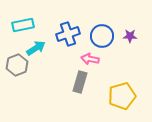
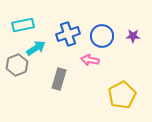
purple star: moved 3 px right
pink arrow: moved 1 px down
gray rectangle: moved 21 px left, 3 px up
yellow pentagon: moved 1 px up; rotated 12 degrees counterclockwise
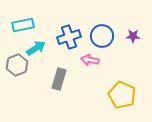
blue cross: moved 1 px right, 3 px down
yellow pentagon: rotated 20 degrees counterclockwise
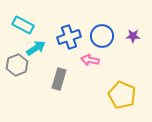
cyan rectangle: rotated 40 degrees clockwise
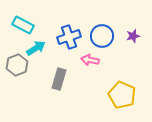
purple star: rotated 16 degrees counterclockwise
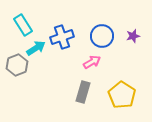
cyan rectangle: rotated 30 degrees clockwise
blue cross: moved 7 px left
pink arrow: moved 2 px right, 2 px down; rotated 138 degrees clockwise
gray rectangle: moved 24 px right, 13 px down
yellow pentagon: rotated 8 degrees clockwise
